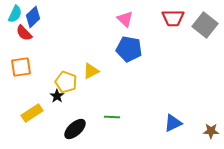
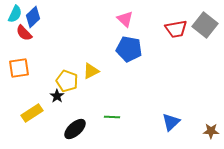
red trapezoid: moved 3 px right, 11 px down; rotated 10 degrees counterclockwise
orange square: moved 2 px left, 1 px down
yellow pentagon: moved 1 px right, 1 px up
blue triangle: moved 2 px left, 1 px up; rotated 18 degrees counterclockwise
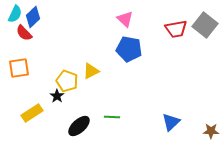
black ellipse: moved 4 px right, 3 px up
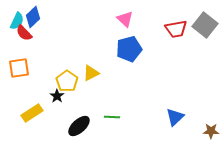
cyan semicircle: moved 2 px right, 7 px down
blue pentagon: rotated 25 degrees counterclockwise
yellow triangle: moved 2 px down
yellow pentagon: rotated 15 degrees clockwise
blue triangle: moved 4 px right, 5 px up
